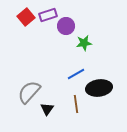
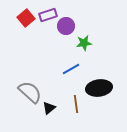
red square: moved 1 px down
blue line: moved 5 px left, 5 px up
gray semicircle: moved 1 px right; rotated 90 degrees clockwise
black triangle: moved 2 px right, 1 px up; rotated 16 degrees clockwise
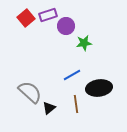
blue line: moved 1 px right, 6 px down
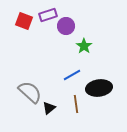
red square: moved 2 px left, 3 px down; rotated 30 degrees counterclockwise
green star: moved 3 px down; rotated 28 degrees counterclockwise
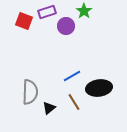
purple rectangle: moved 1 px left, 3 px up
green star: moved 35 px up
blue line: moved 1 px down
gray semicircle: rotated 50 degrees clockwise
brown line: moved 2 px left, 2 px up; rotated 24 degrees counterclockwise
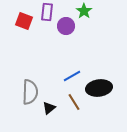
purple rectangle: rotated 66 degrees counterclockwise
